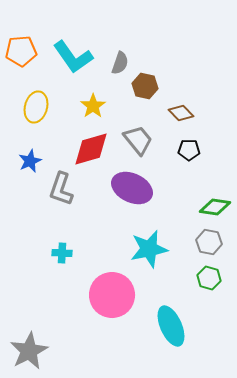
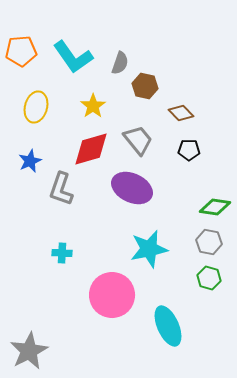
cyan ellipse: moved 3 px left
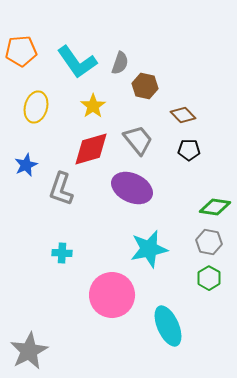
cyan L-shape: moved 4 px right, 5 px down
brown diamond: moved 2 px right, 2 px down
blue star: moved 4 px left, 4 px down
green hexagon: rotated 15 degrees clockwise
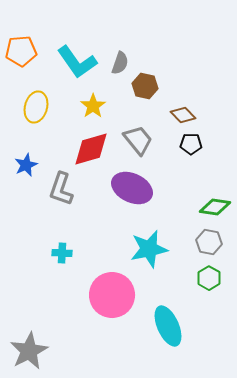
black pentagon: moved 2 px right, 6 px up
